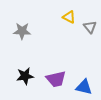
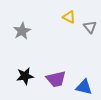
gray star: rotated 30 degrees counterclockwise
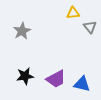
yellow triangle: moved 4 px right, 4 px up; rotated 32 degrees counterclockwise
purple trapezoid: rotated 15 degrees counterclockwise
blue triangle: moved 2 px left, 3 px up
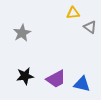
gray triangle: rotated 16 degrees counterclockwise
gray star: moved 2 px down
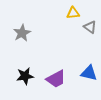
blue triangle: moved 7 px right, 11 px up
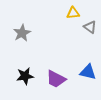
blue triangle: moved 1 px left, 1 px up
purple trapezoid: rotated 55 degrees clockwise
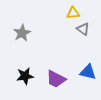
gray triangle: moved 7 px left, 2 px down
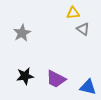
blue triangle: moved 15 px down
